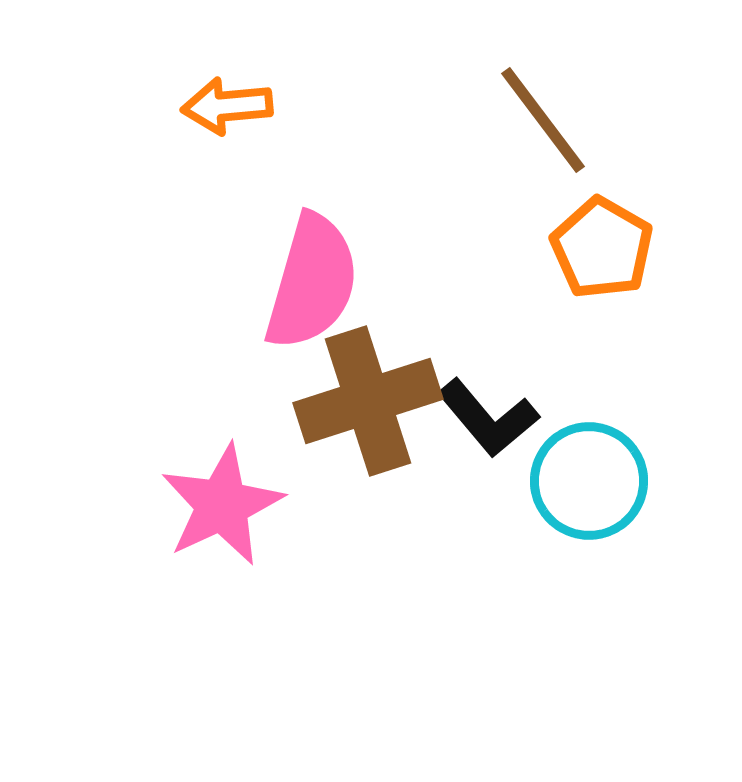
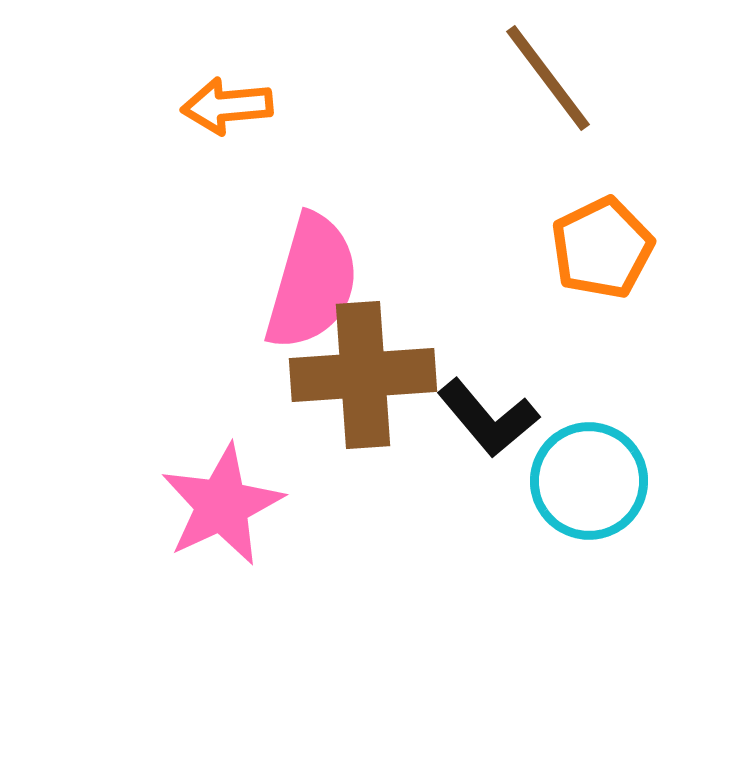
brown line: moved 5 px right, 42 px up
orange pentagon: rotated 16 degrees clockwise
brown cross: moved 5 px left, 26 px up; rotated 14 degrees clockwise
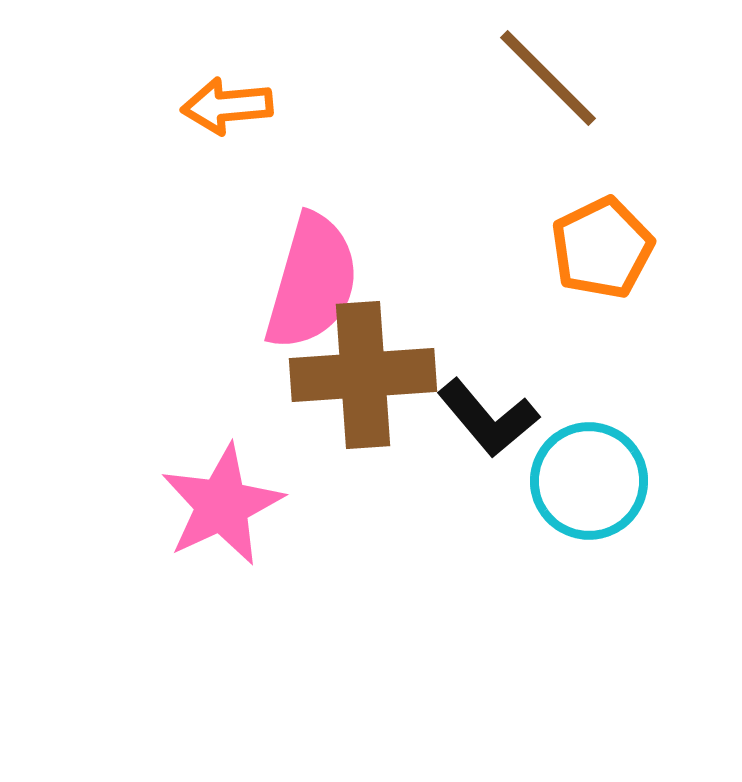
brown line: rotated 8 degrees counterclockwise
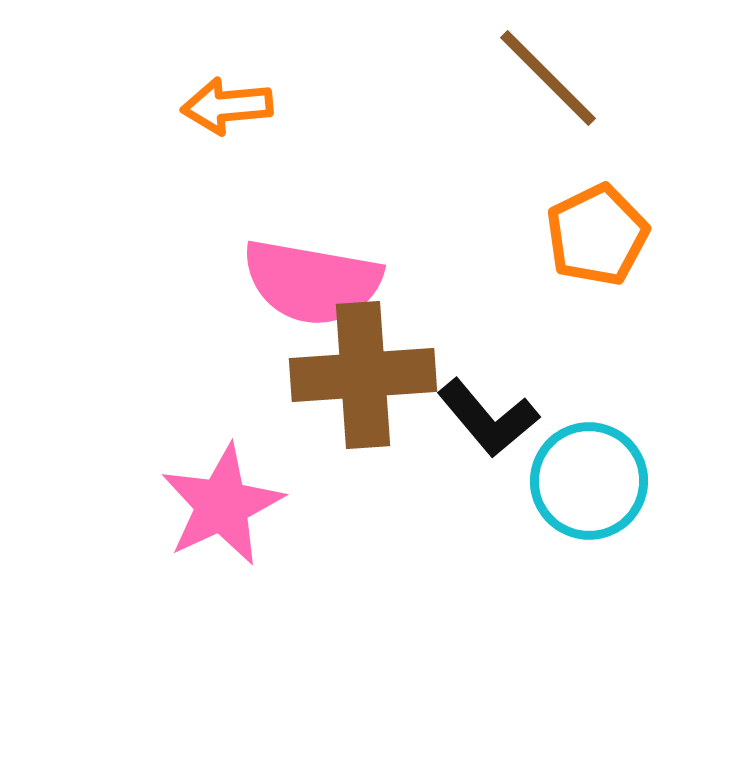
orange pentagon: moved 5 px left, 13 px up
pink semicircle: rotated 84 degrees clockwise
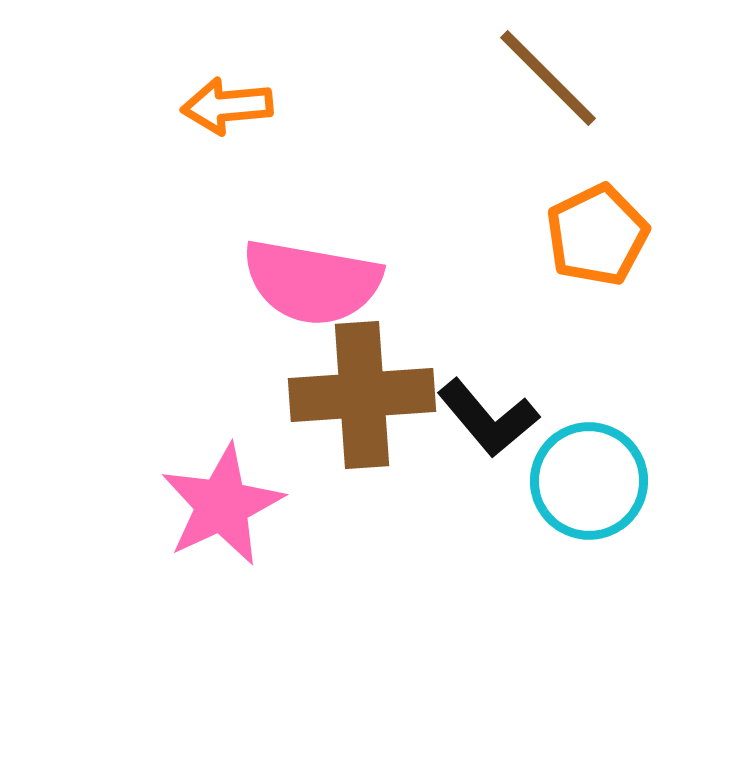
brown cross: moved 1 px left, 20 px down
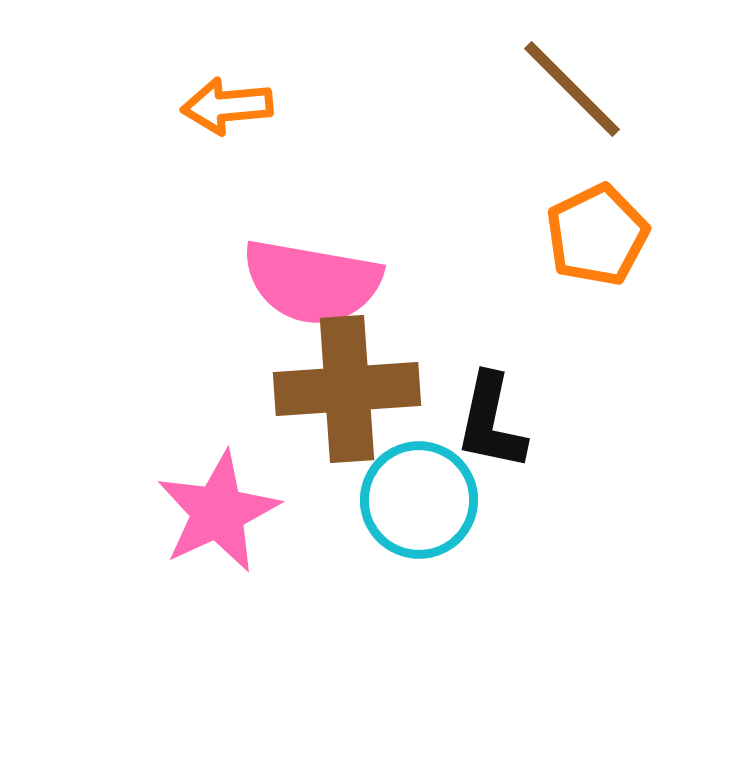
brown line: moved 24 px right, 11 px down
brown cross: moved 15 px left, 6 px up
black L-shape: moved 3 px right, 4 px down; rotated 52 degrees clockwise
cyan circle: moved 170 px left, 19 px down
pink star: moved 4 px left, 7 px down
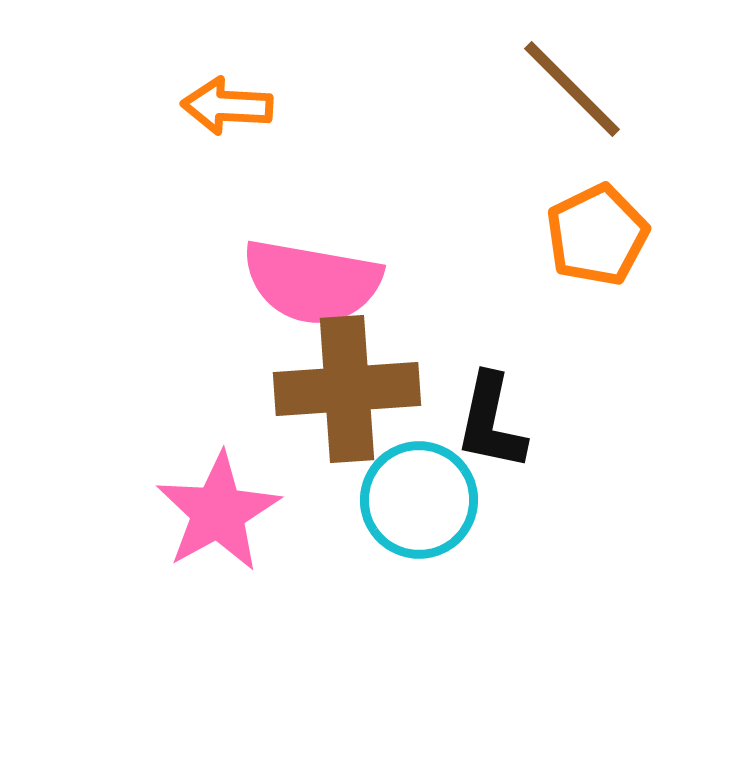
orange arrow: rotated 8 degrees clockwise
pink star: rotated 4 degrees counterclockwise
